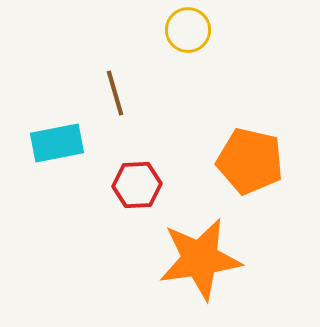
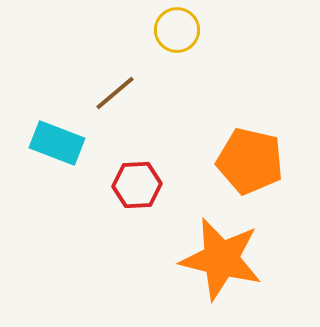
yellow circle: moved 11 px left
brown line: rotated 66 degrees clockwise
cyan rectangle: rotated 32 degrees clockwise
orange star: moved 21 px right; rotated 22 degrees clockwise
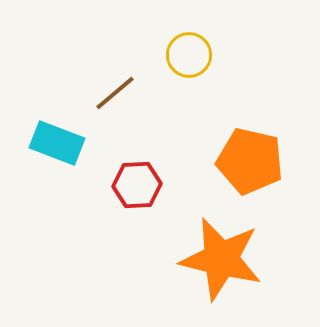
yellow circle: moved 12 px right, 25 px down
